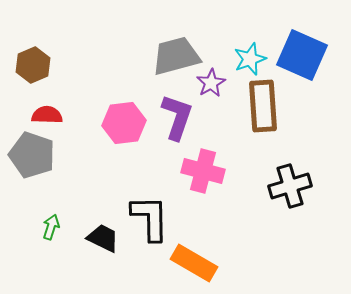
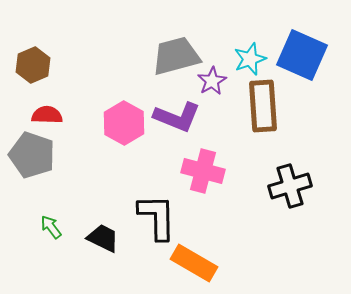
purple star: moved 1 px right, 2 px up
purple L-shape: rotated 93 degrees clockwise
pink hexagon: rotated 24 degrees counterclockwise
black L-shape: moved 7 px right, 1 px up
green arrow: rotated 55 degrees counterclockwise
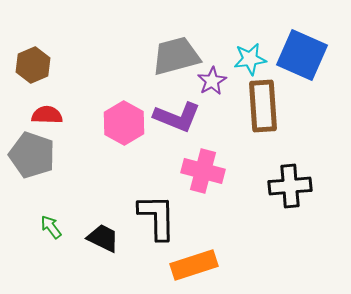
cyan star: rotated 12 degrees clockwise
black cross: rotated 12 degrees clockwise
orange rectangle: moved 2 px down; rotated 48 degrees counterclockwise
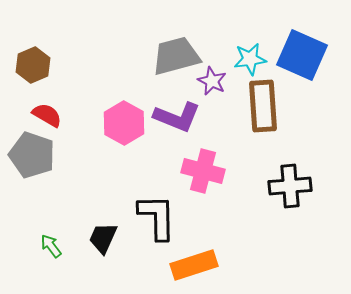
purple star: rotated 16 degrees counterclockwise
red semicircle: rotated 28 degrees clockwise
green arrow: moved 19 px down
black trapezoid: rotated 92 degrees counterclockwise
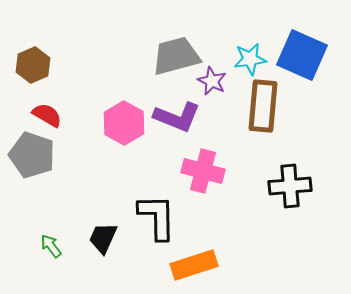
brown rectangle: rotated 9 degrees clockwise
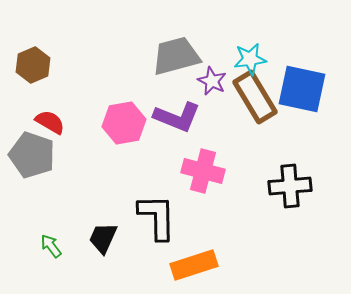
blue square: moved 34 px down; rotated 12 degrees counterclockwise
brown rectangle: moved 8 px left, 9 px up; rotated 36 degrees counterclockwise
red semicircle: moved 3 px right, 7 px down
pink hexagon: rotated 21 degrees clockwise
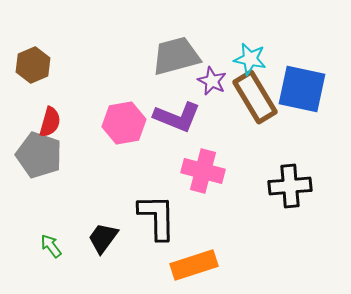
cyan star: rotated 20 degrees clockwise
red semicircle: rotated 76 degrees clockwise
gray pentagon: moved 7 px right
black trapezoid: rotated 12 degrees clockwise
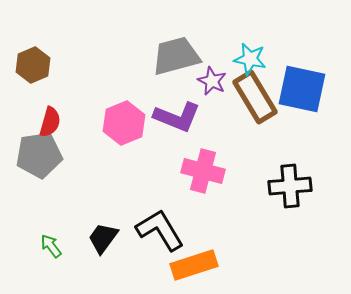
pink hexagon: rotated 12 degrees counterclockwise
gray pentagon: rotated 27 degrees counterclockwise
black L-shape: moved 3 px right, 13 px down; rotated 30 degrees counterclockwise
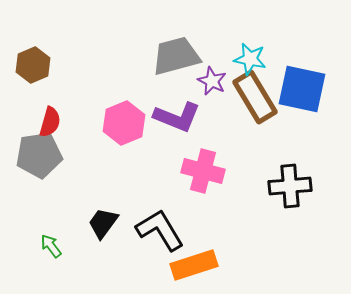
black trapezoid: moved 15 px up
